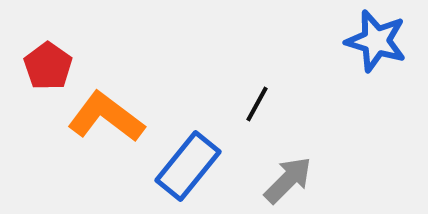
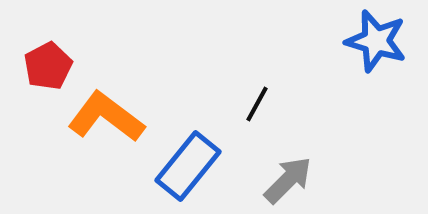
red pentagon: rotated 9 degrees clockwise
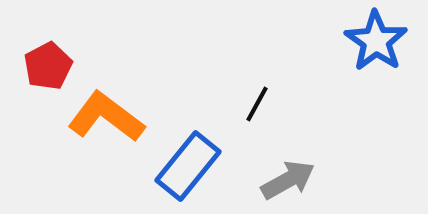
blue star: rotated 18 degrees clockwise
gray arrow: rotated 16 degrees clockwise
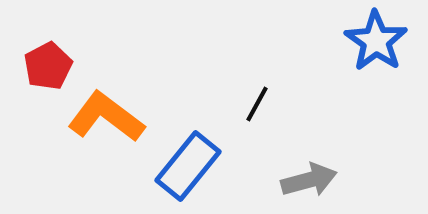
gray arrow: moved 21 px right; rotated 14 degrees clockwise
